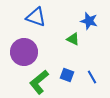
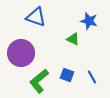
purple circle: moved 3 px left, 1 px down
green L-shape: moved 1 px up
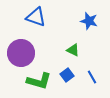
green triangle: moved 11 px down
blue square: rotated 32 degrees clockwise
green L-shape: rotated 125 degrees counterclockwise
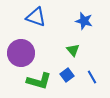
blue star: moved 5 px left
green triangle: rotated 24 degrees clockwise
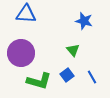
blue triangle: moved 10 px left, 3 px up; rotated 15 degrees counterclockwise
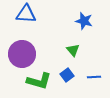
purple circle: moved 1 px right, 1 px down
blue line: moved 2 px right; rotated 64 degrees counterclockwise
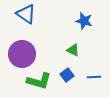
blue triangle: rotated 30 degrees clockwise
green triangle: rotated 24 degrees counterclockwise
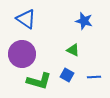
blue triangle: moved 5 px down
blue square: rotated 24 degrees counterclockwise
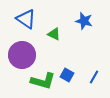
green triangle: moved 19 px left, 16 px up
purple circle: moved 1 px down
blue line: rotated 56 degrees counterclockwise
green L-shape: moved 4 px right
